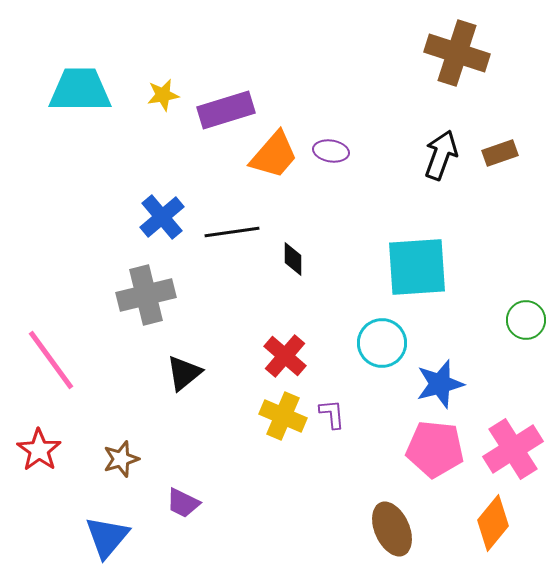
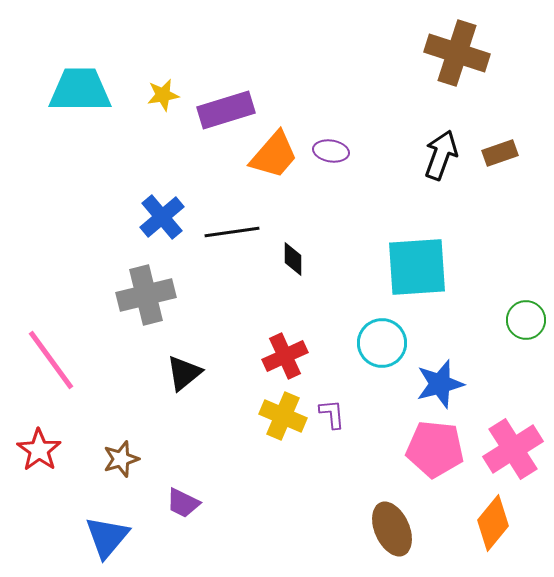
red cross: rotated 24 degrees clockwise
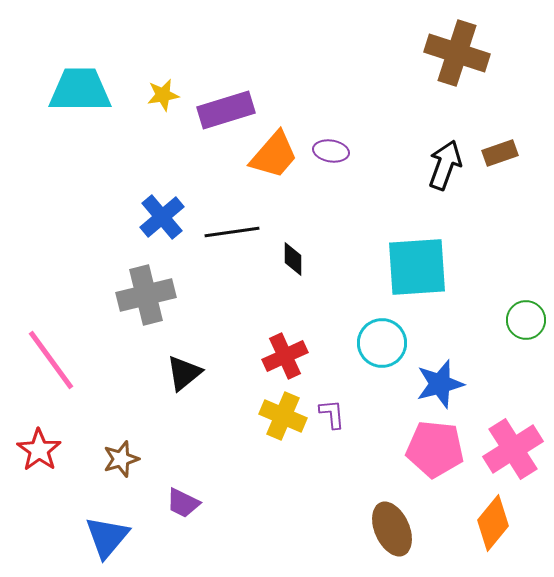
black arrow: moved 4 px right, 10 px down
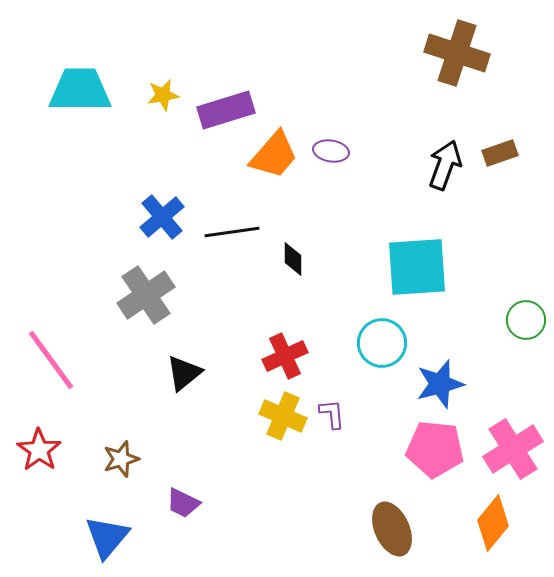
gray cross: rotated 20 degrees counterclockwise
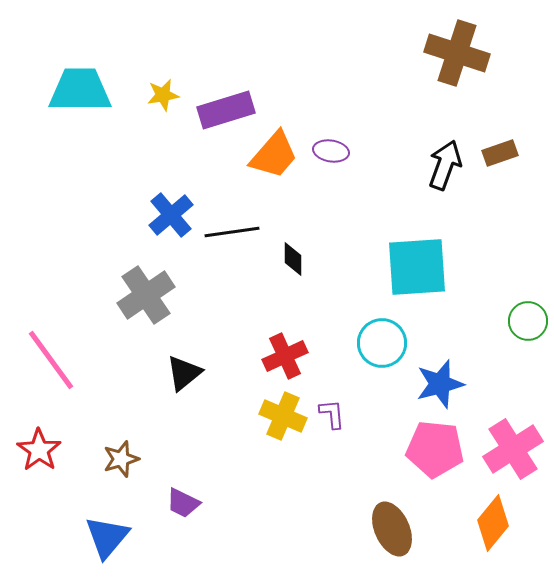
blue cross: moved 9 px right, 2 px up
green circle: moved 2 px right, 1 px down
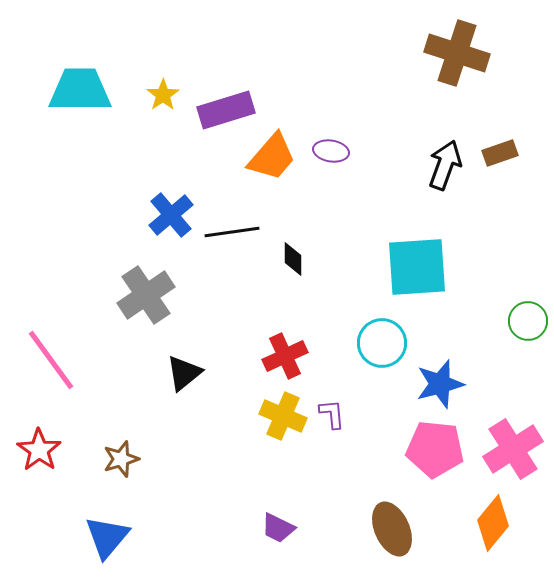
yellow star: rotated 24 degrees counterclockwise
orange trapezoid: moved 2 px left, 2 px down
purple trapezoid: moved 95 px right, 25 px down
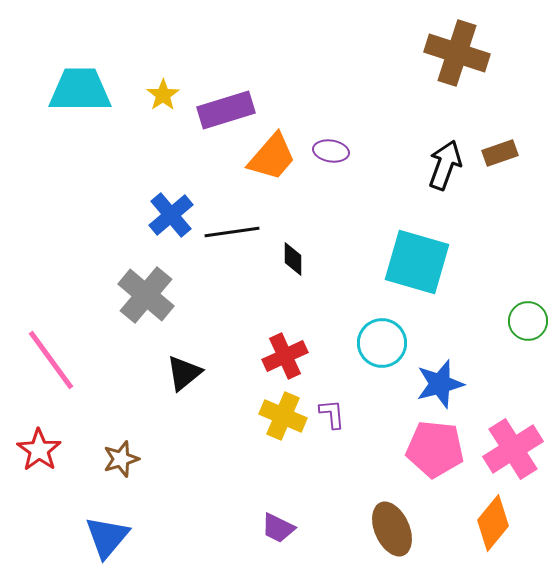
cyan square: moved 5 px up; rotated 20 degrees clockwise
gray cross: rotated 16 degrees counterclockwise
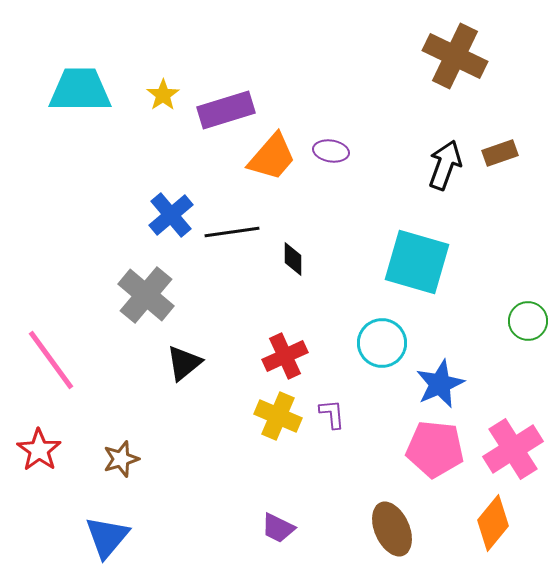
brown cross: moved 2 px left, 3 px down; rotated 8 degrees clockwise
black triangle: moved 10 px up
blue star: rotated 9 degrees counterclockwise
yellow cross: moved 5 px left
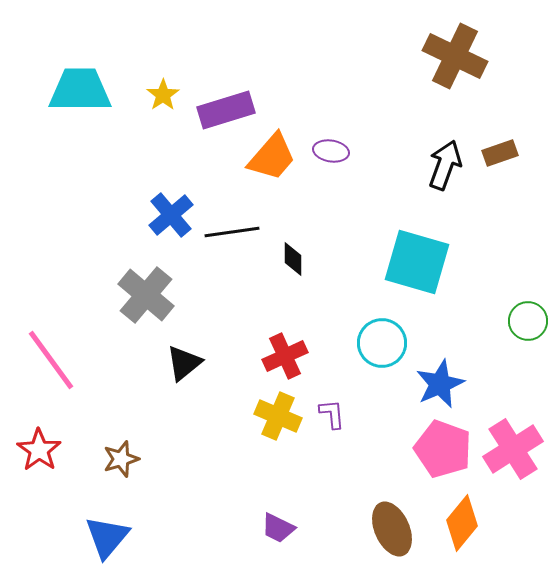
pink pentagon: moved 8 px right; rotated 14 degrees clockwise
orange diamond: moved 31 px left
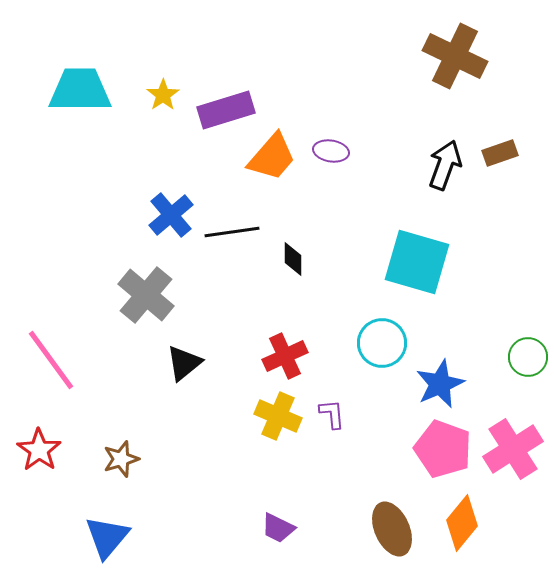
green circle: moved 36 px down
